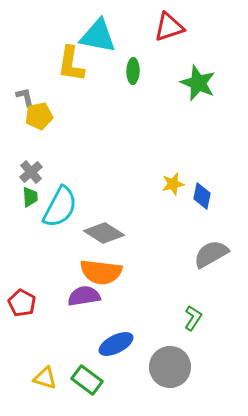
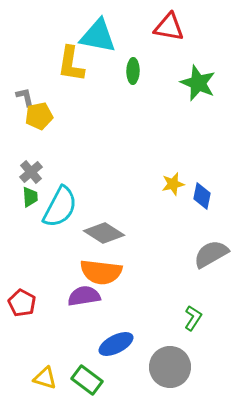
red triangle: rotated 28 degrees clockwise
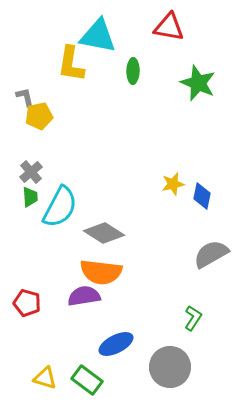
red pentagon: moved 5 px right; rotated 12 degrees counterclockwise
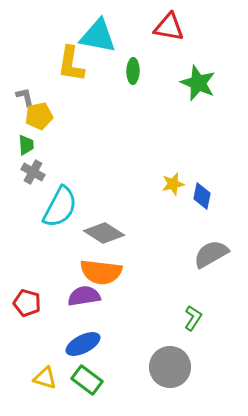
gray cross: moved 2 px right; rotated 20 degrees counterclockwise
green trapezoid: moved 4 px left, 52 px up
blue ellipse: moved 33 px left
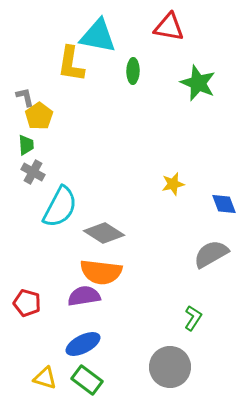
yellow pentagon: rotated 24 degrees counterclockwise
blue diamond: moved 22 px right, 8 px down; rotated 32 degrees counterclockwise
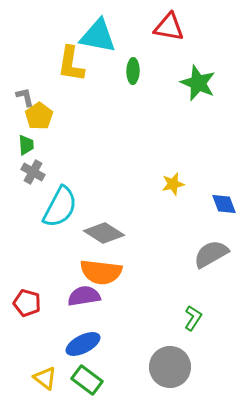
yellow triangle: rotated 20 degrees clockwise
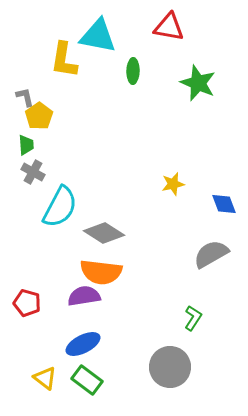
yellow L-shape: moved 7 px left, 4 px up
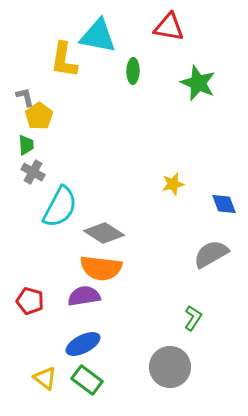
orange semicircle: moved 4 px up
red pentagon: moved 3 px right, 2 px up
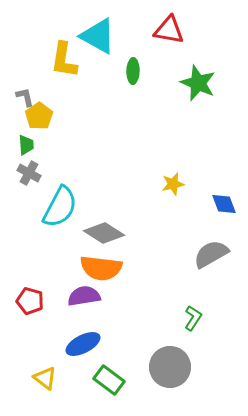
red triangle: moved 3 px down
cyan triangle: rotated 18 degrees clockwise
gray cross: moved 4 px left, 1 px down
green rectangle: moved 22 px right
